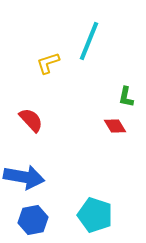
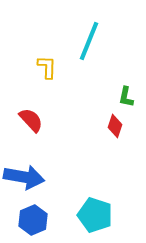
yellow L-shape: moved 1 px left, 4 px down; rotated 110 degrees clockwise
red diamond: rotated 50 degrees clockwise
blue hexagon: rotated 12 degrees counterclockwise
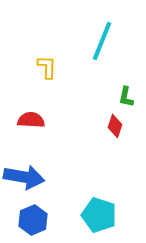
cyan line: moved 13 px right
red semicircle: rotated 44 degrees counterclockwise
cyan pentagon: moved 4 px right
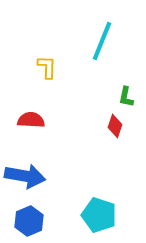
blue arrow: moved 1 px right, 1 px up
blue hexagon: moved 4 px left, 1 px down
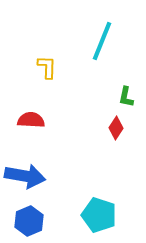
red diamond: moved 1 px right, 2 px down; rotated 15 degrees clockwise
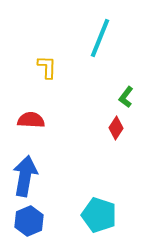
cyan line: moved 2 px left, 3 px up
green L-shape: rotated 25 degrees clockwise
blue arrow: rotated 90 degrees counterclockwise
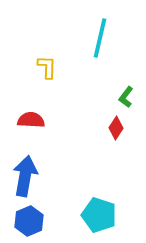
cyan line: rotated 9 degrees counterclockwise
